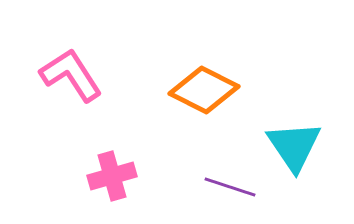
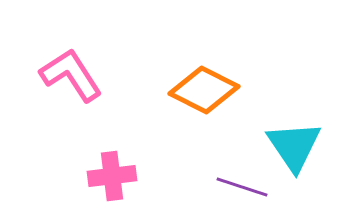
pink cross: rotated 9 degrees clockwise
purple line: moved 12 px right
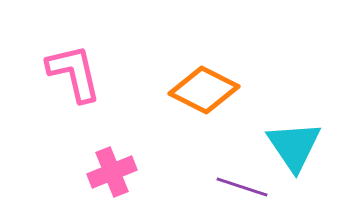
pink L-shape: moved 3 px right, 2 px up; rotated 20 degrees clockwise
pink cross: moved 4 px up; rotated 15 degrees counterclockwise
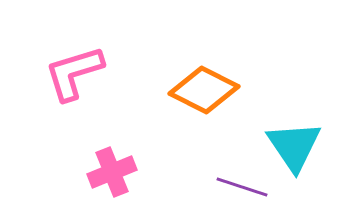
pink L-shape: rotated 94 degrees counterclockwise
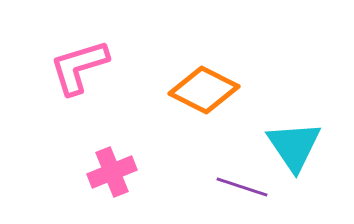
pink L-shape: moved 5 px right, 6 px up
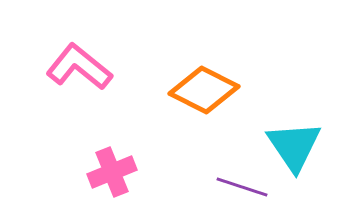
pink L-shape: rotated 56 degrees clockwise
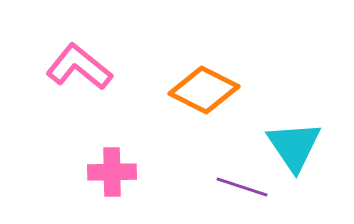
pink cross: rotated 21 degrees clockwise
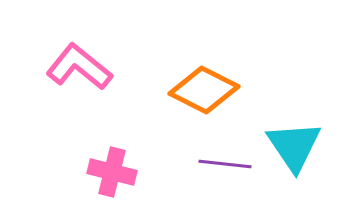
pink cross: rotated 15 degrees clockwise
purple line: moved 17 px left, 23 px up; rotated 12 degrees counterclockwise
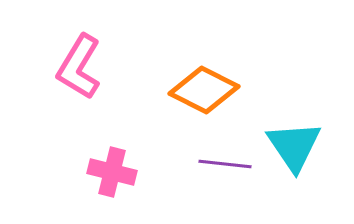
pink L-shape: rotated 98 degrees counterclockwise
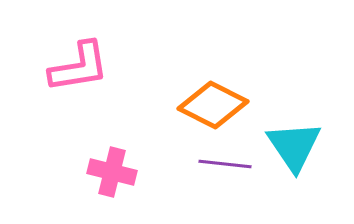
pink L-shape: rotated 130 degrees counterclockwise
orange diamond: moved 9 px right, 15 px down
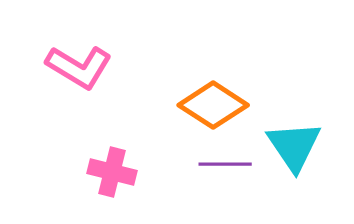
pink L-shape: rotated 40 degrees clockwise
orange diamond: rotated 6 degrees clockwise
purple line: rotated 6 degrees counterclockwise
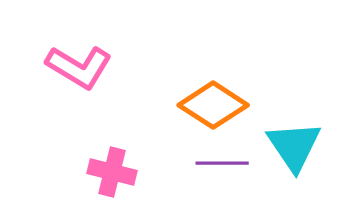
purple line: moved 3 px left, 1 px up
